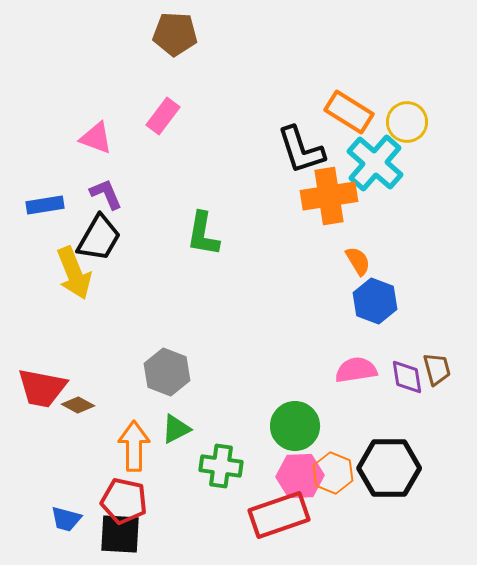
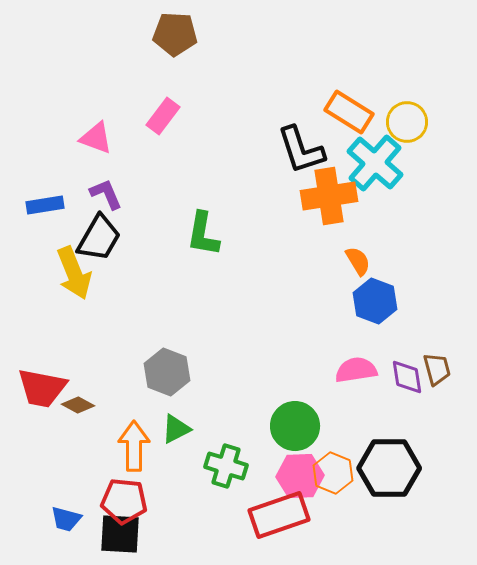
green cross: moved 5 px right; rotated 9 degrees clockwise
red pentagon: rotated 6 degrees counterclockwise
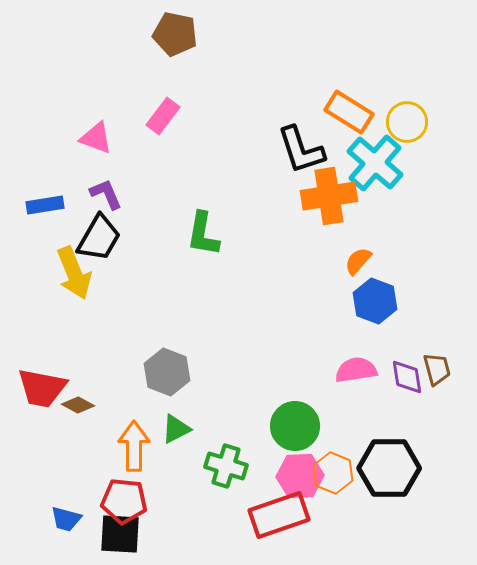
brown pentagon: rotated 9 degrees clockwise
orange semicircle: rotated 108 degrees counterclockwise
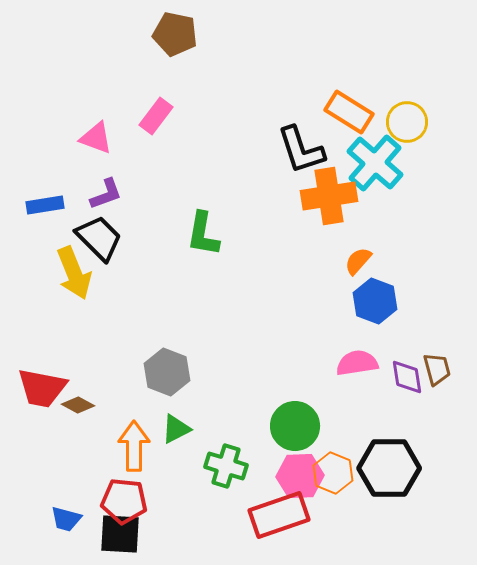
pink rectangle: moved 7 px left
purple L-shape: rotated 93 degrees clockwise
black trapezoid: rotated 75 degrees counterclockwise
pink semicircle: moved 1 px right, 7 px up
